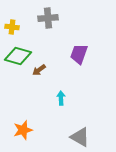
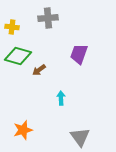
gray triangle: rotated 25 degrees clockwise
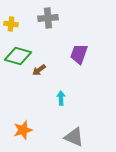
yellow cross: moved 1 px left, 3 px up
gray triangle: moved 6 px left; rotated 30 degrees counterclockwise
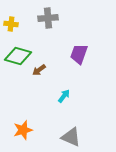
cyan arrow: moved 3 px right, 2 px up; rotated 40 degrees clockwise
gray triangle: moved 3 px left
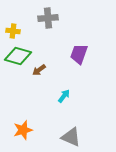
yellow cross: moved 2 px right, 7 px down
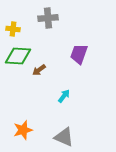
yellow cross: moved 2 px up
green diamond: rotated 12 degrees counterclockwise
gray triangle: moved 7 px left
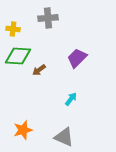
purple trapezoid: moved 2 px left, 4 px down; rotated 25 degrees clockwise
cyan arrow: moved 7 px right, 3 px down
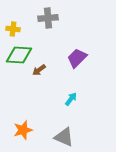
green diamond: moved 1 px right, 1 px up
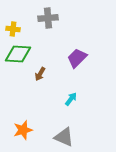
green diamond: moved 1 px left, 1 px up
brown arrow: moved 1 px right, 4 px down; rotated 24 degrees counterclockwise
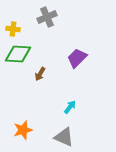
gray cross: moved 1 px left, 1 px up; rotated 18 degrees counterclockwise
cyan arrow: moved 1 px left, 8 px down
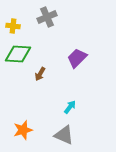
yellow cross: moved 3 px up
gray triangle: moved 2 px up
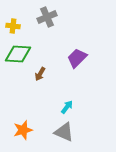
cyan arrow: moved 3 px left
gray triangle: moved 3 px up
